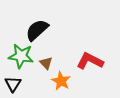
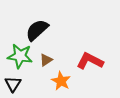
green star: moved 1 px left
brown triangle: moved 3 px up; rotated 40 degrees clockwise
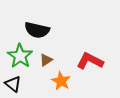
black semicircle: rotated 125 degrees counterclockwise
green star: rotated 25 degrees clockwise
black triangle: rotated 24 degrees counterclockwise
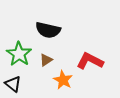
black semicircle: moved 11 px right
green star: moved 1 px left, 2 px up
orange star: moved 2 px right, 1 px up
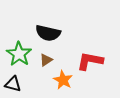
black semicircle: moved 3 px down
red L-shape: rotated 16 degrees counterclockwise
black triangle: rotated 24 degrees counterclockwise
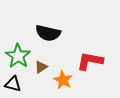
green star: moved 1 px left, 2 px down
brown triangle: moved 5 px left, 7 px down
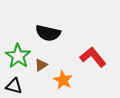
red L-shape: moved 3 px right, 4 px up; rotated 40 degrees clockwise
brown triangle: moved 2 px up
black triangle: moved 1 px right, 2 px down
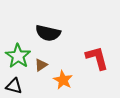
red L-shape: moved 4 px right, 1 px down; rotated 24 degrees clockwise
